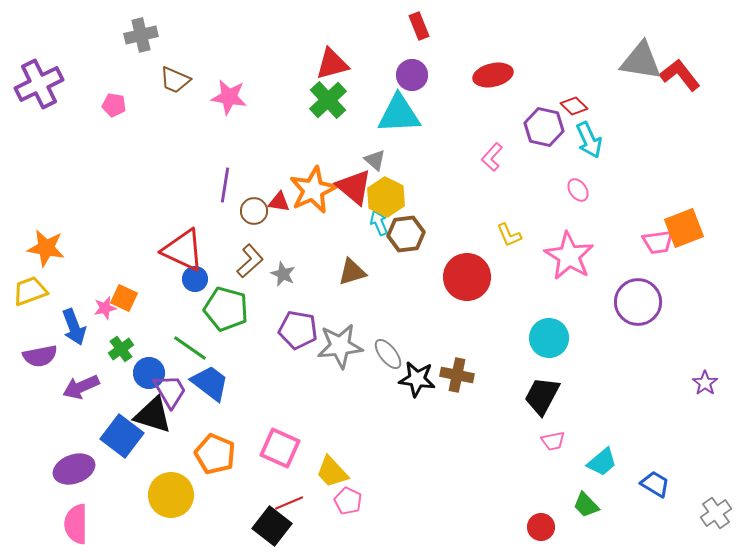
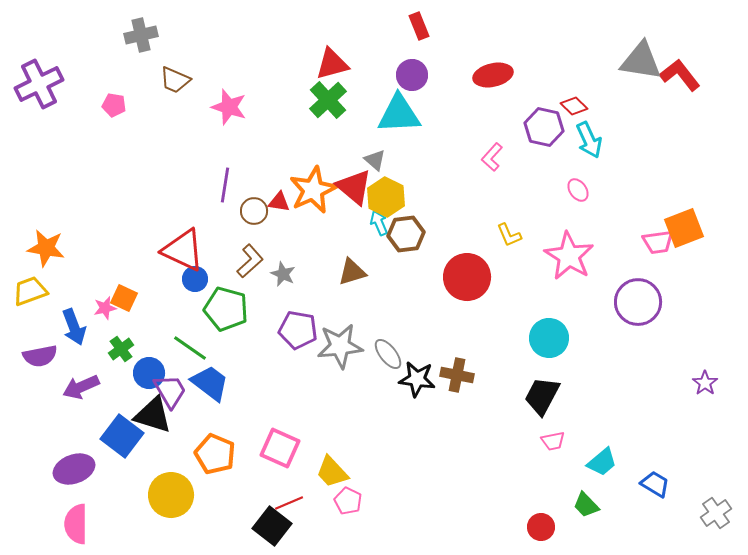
pink star at (229, 97): moved 10 px down; rotated 9 degrees clockwise
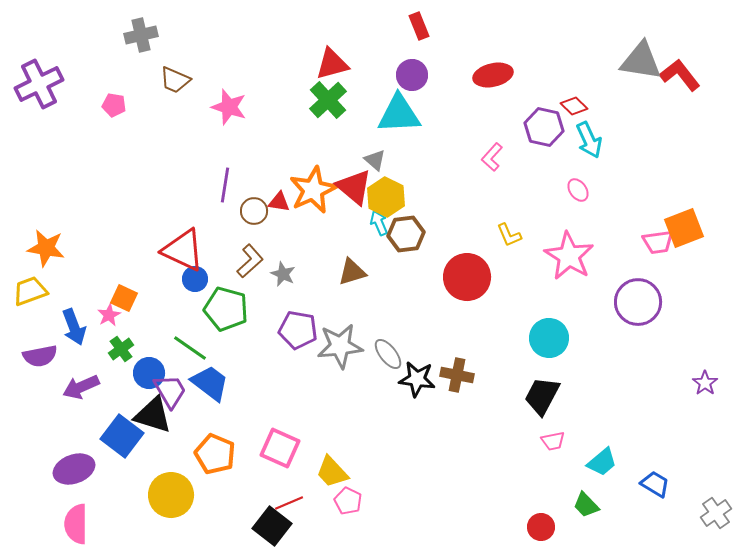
pink star at (105, 308): moved 4 px right, 7 px down; rotated 15 degrees counterclockwise
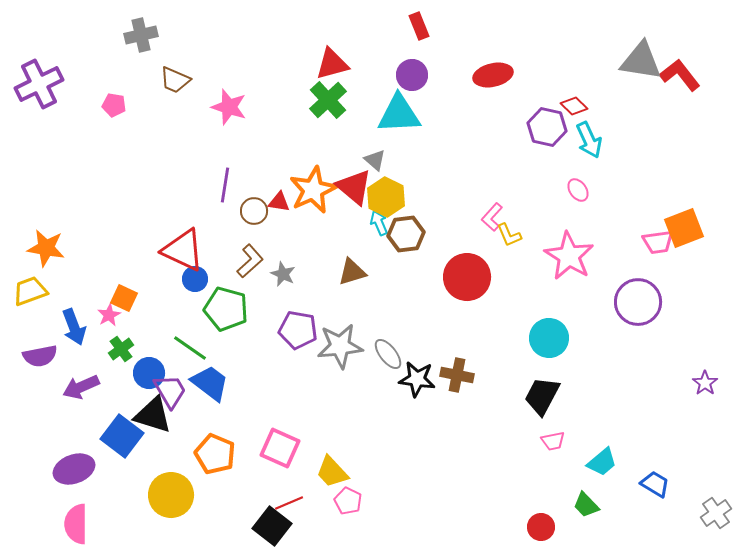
purple hexagon at (544, 127): moved 3 px right
pink L-shape at (492, 157): moved 60 px down
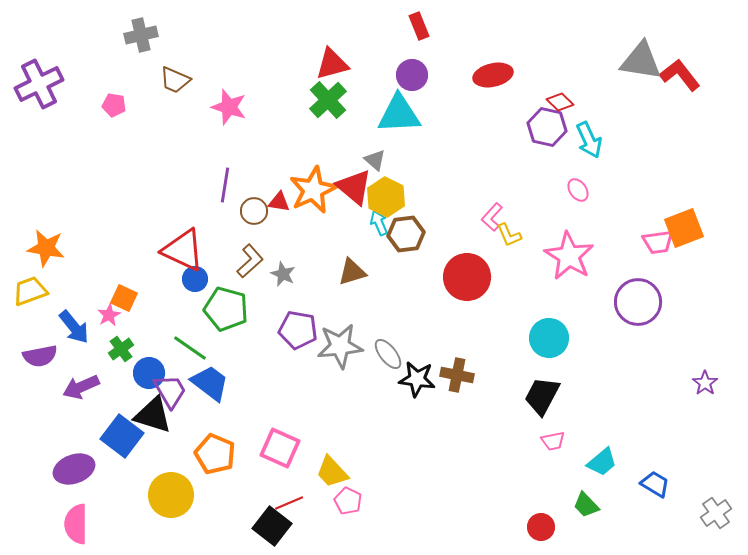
red diamond at (574, 106): moved 14 px left, 4 px up
blue arrow at (74, 327): rotated 18 degrees counterclockwise
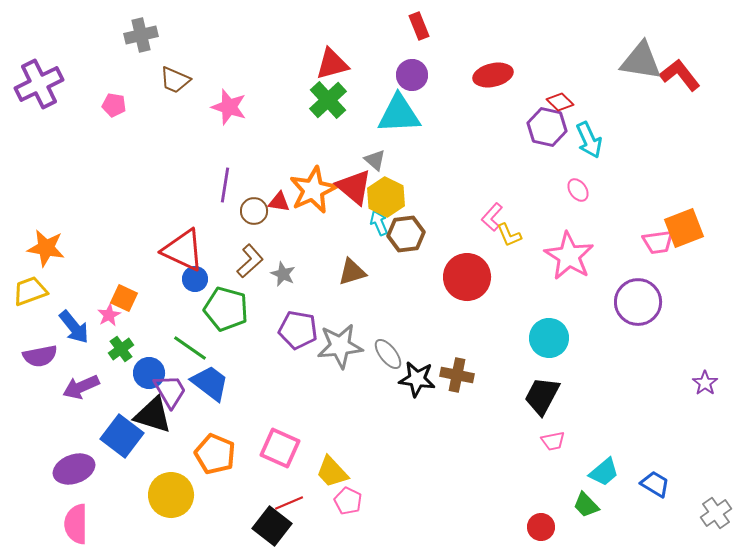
cyan trapezoid at (602, 462): moved 2 px right, 10 px down
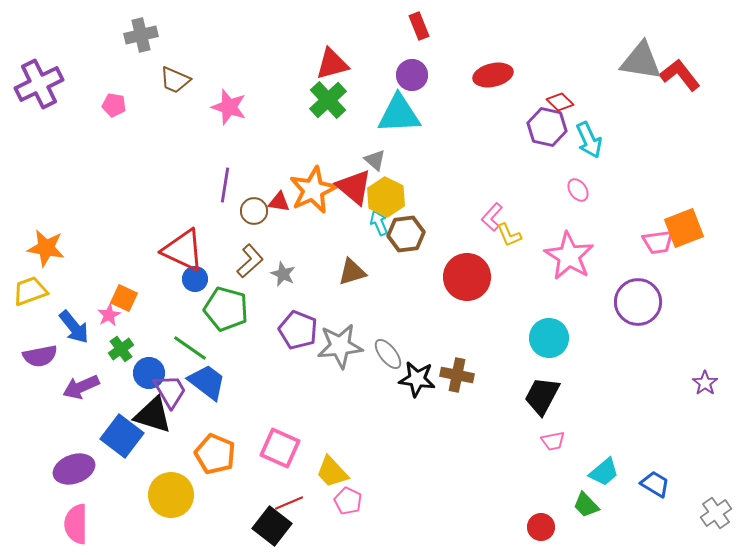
purple pentagon at (298, 330): rotated 12 degrees clockwise
blue trapezoid at (210, 383): moved 3 px left, 1 px up
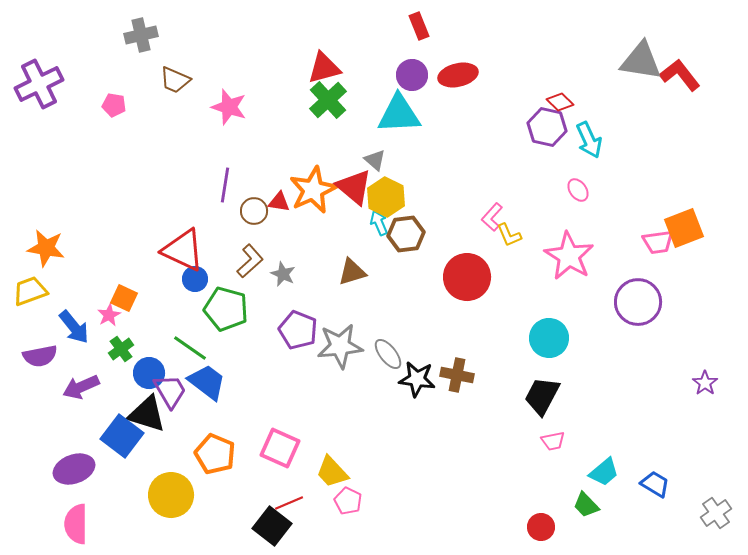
red triangle at (332, 64): moved 8 px left, 4 px down
red ellipse at (493, 75): moved 35 px left
black triangle at (153, 415): moved 6 px left, 1 px up
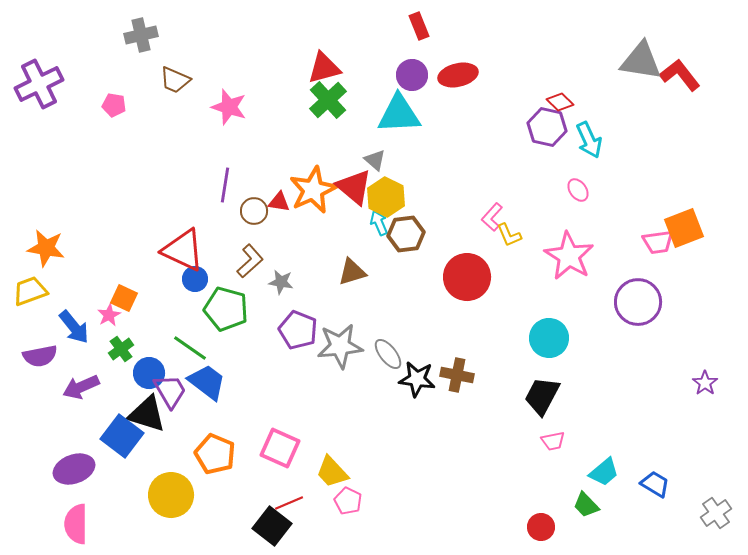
gray star at (283, 274): moved 2 px left, 8 px down; rotated 15 degrees counterclockwise
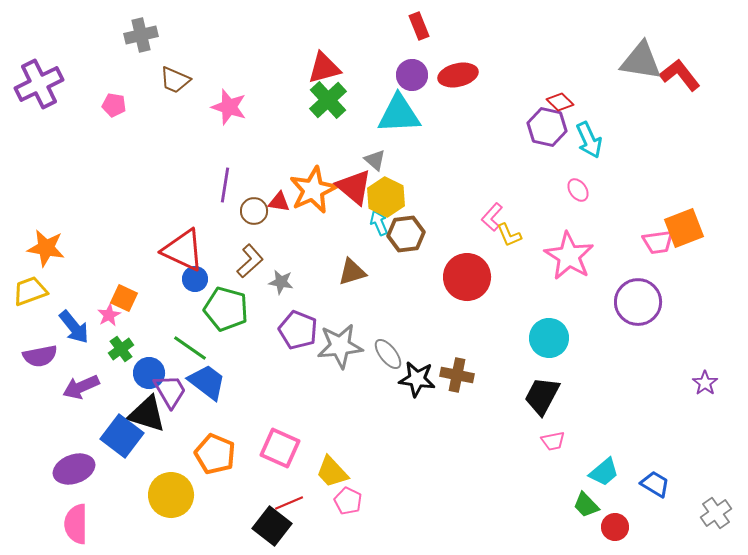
red circle at (541, 527): moved 74 px right
